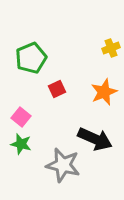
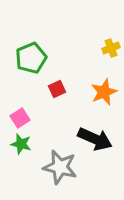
pink square: moved 1 px left, 1 px down; rotated 18 degrees clockwise
gray star: moved 3 px left, 2 px down
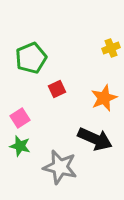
orange star: moved 6 px down
green star: moved 1 px left, 2 px down
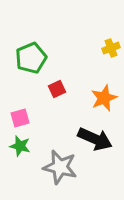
pink square: rotated 18 degrees clockwise
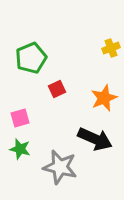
green star: moved 3 px down
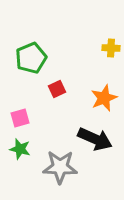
yellow cross: rotated 24 degrees clockwise
gray star: rotated 12 degrees counterclockwise
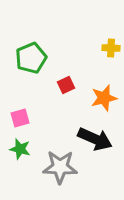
red square: moved 9 px right, 4 px up
orange star: rotated 8 degrees clockwise
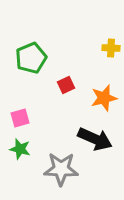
gray star: moved 1 px right, 2 px down
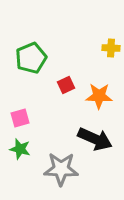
orange star: moved 5 px left, 2 px up; rotated 16 degrees clockwise
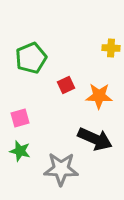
green star: moved 2 px down
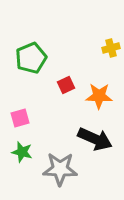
yellow cross: rotated 18 degrees counterclockwise
green star: moved 2 px right, 1 px down
gray star: moved 1 px left
